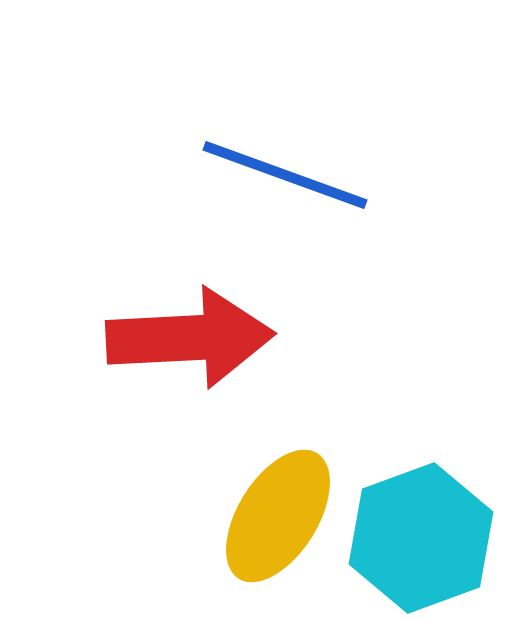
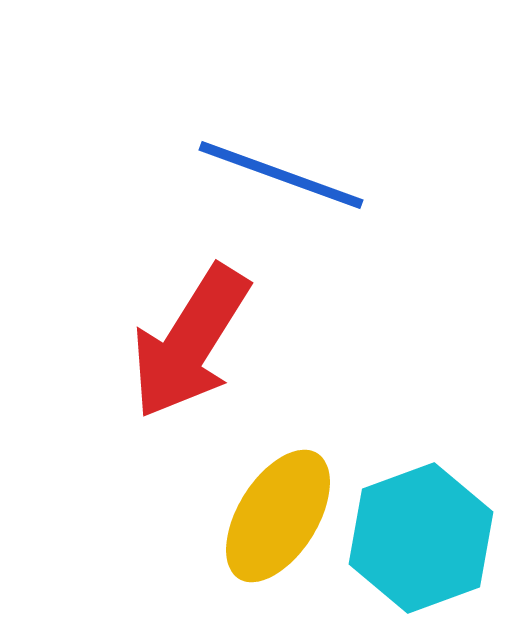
blue line: moved 4 px left
red arrow: moved 4 px down; rotated 125 degrees clockwise
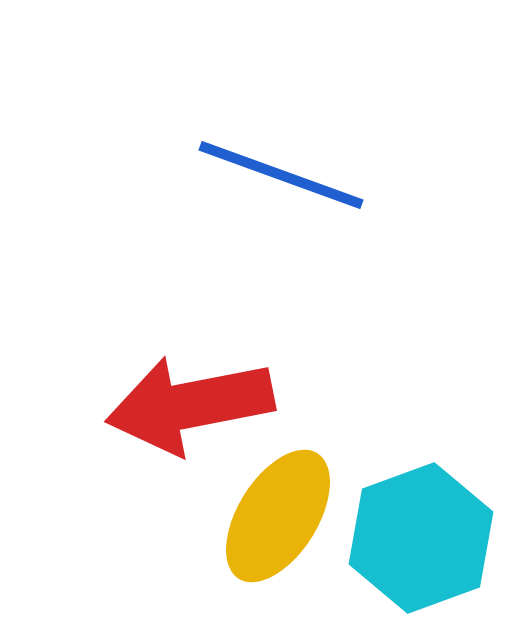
red arrow: moved 63 px down; rotated 47 degrees clockwise
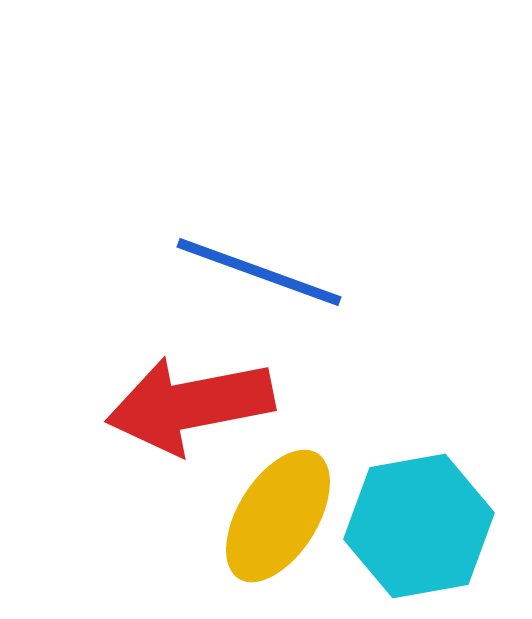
blue line: moved 22 px left, 97 px down
cyan hexagon: moved 2 px left, 12 px up; rotated 10 degrees clockwise
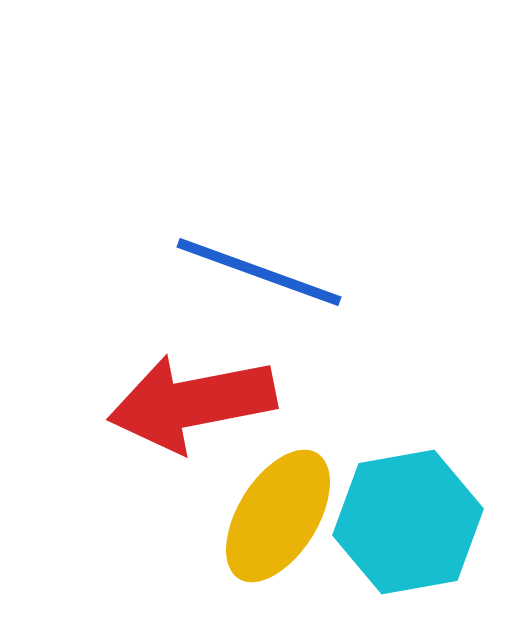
red arrow: moved 2 px right, 2 px up
cyan hexagon: moved 11 px left, 4 px up
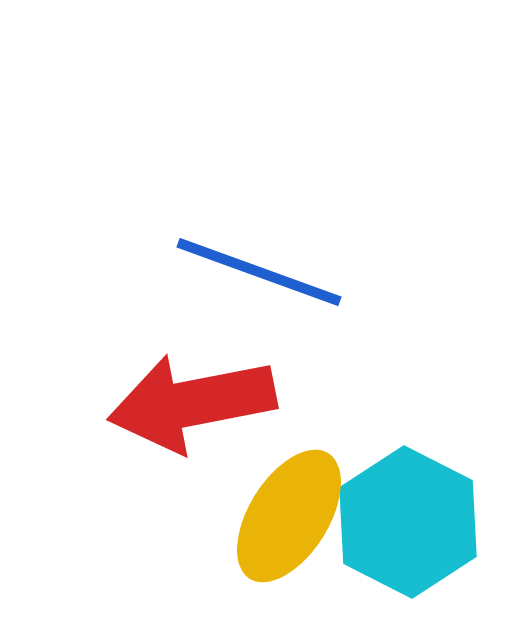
yellow ellipse: moved 11 px right
cyan hexagon: rotated 23 degrees counterclockwise
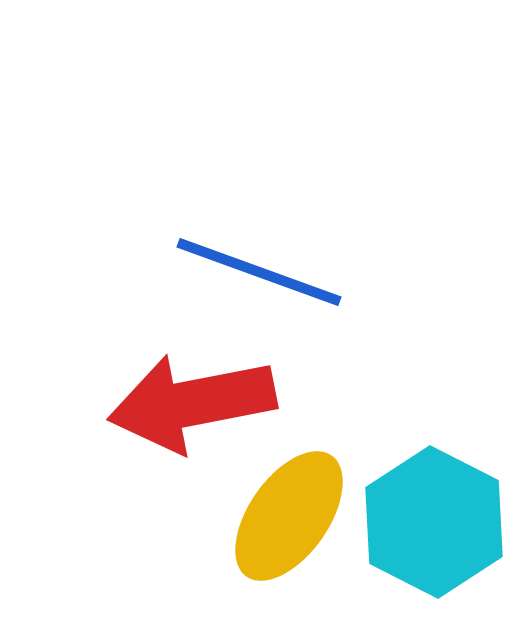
yellow ellipse: rotated 3 degrees clockwise
cyan hexagon: moved 26 px right
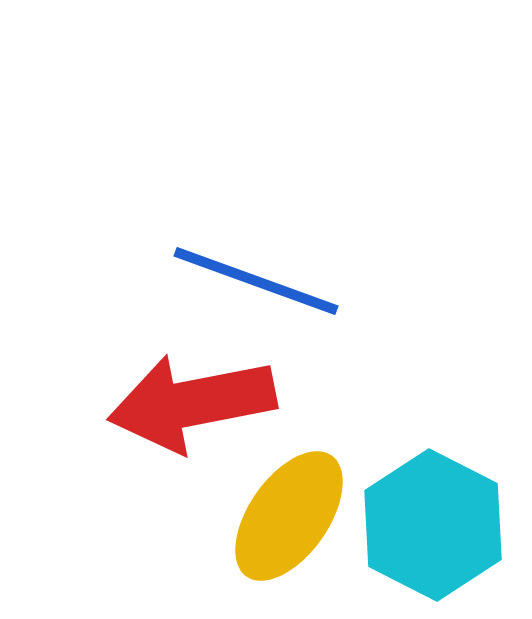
blue line: moved 3 px left, 9 px down
cyan hexagon: moved 1 px left, 3 px down
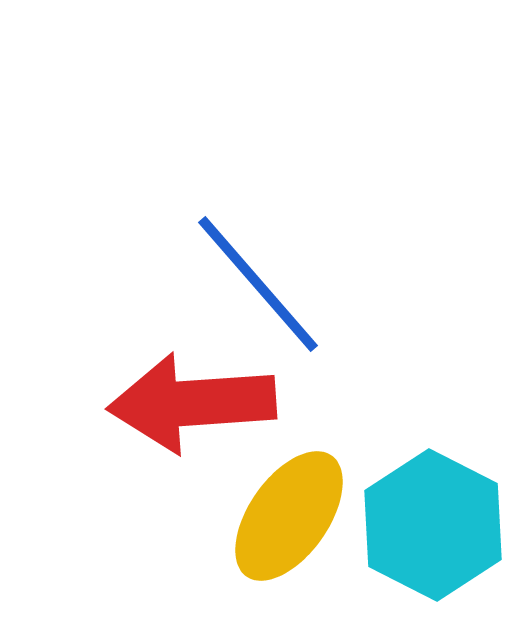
blue line: moved 2 px right, 3 px down; rotated 29 degrees clockwise
red arrow: rotated 7 degrees clockwise
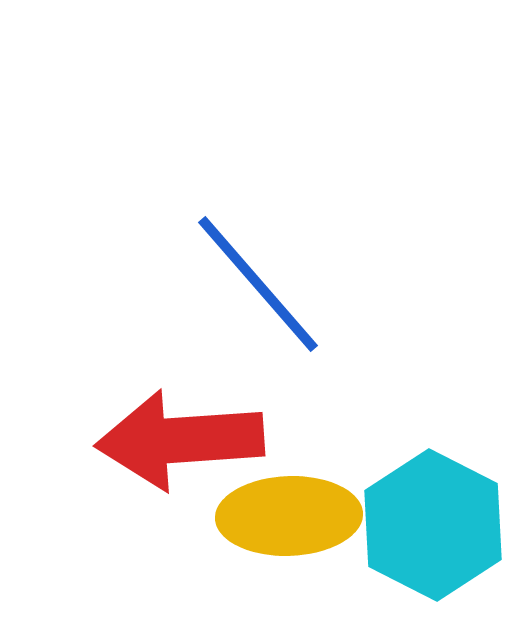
red arrow: moved 12 px left, 37 px down
yellow ellipse: rotated 53 degrees clockwise
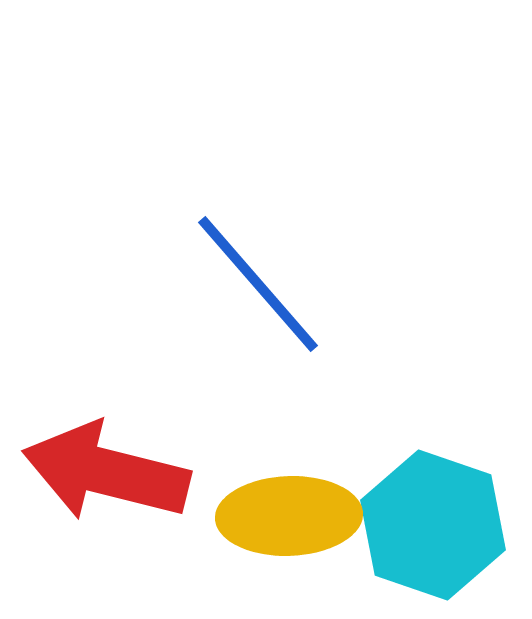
red arrow: moved 74 px left, 32 px down; rotated 18 degrees clockwise
cyan hexagon: rotated 8 degrees counterclockwise
